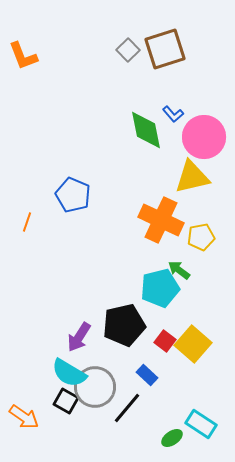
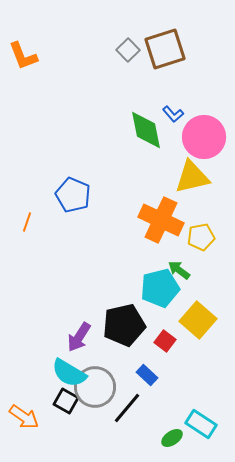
yellow square: moved 5 px right, 24 px up
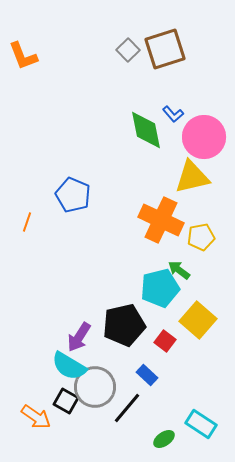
cyan semicircle: moved 7 px up
orange arrow: moved 12 px right
green ellipse: moved 8 px left, 1 px down
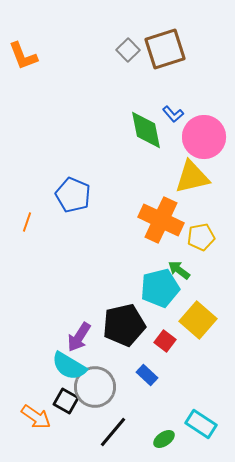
black line: moved 14 px left, 24 px down
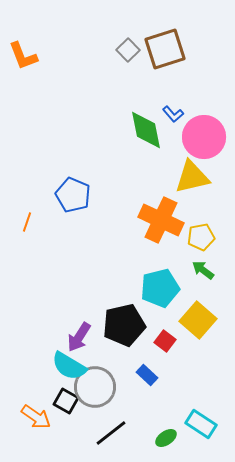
green arrow: moved 24 px right
black line: moved 2 px left, 1 px down; rotated 12 degrees clockwise
green ellipse: moved 2 px right, 1 px up
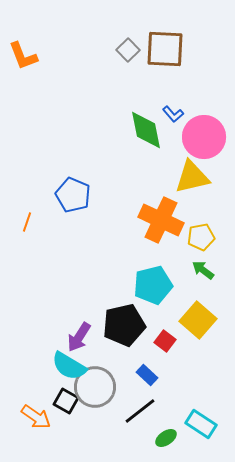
brown square: rotated 21 degrees clockwise
cyan pentagon: moved 7 px left, 3 px up
black line: moved 29 px right, 22 px up
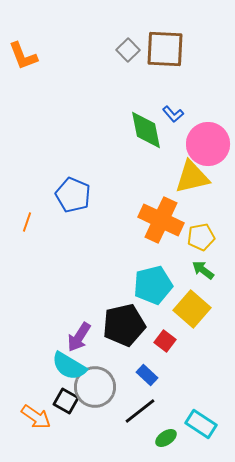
pink circle: moved 4 px right, 7 px down
yellow square: moved 6 px left, 11 px up
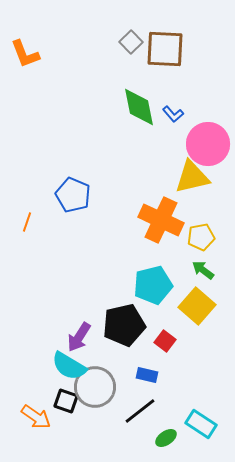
gray square: moved 3 px right, 8 px up
orange L-shape: moved 2 px right, 2 px up
green diamond: moved 7 px left, 23 px up
yellow square: moved 5 px right, 3 px up
blue rectangle: rotated 30 degrees counterclockwise
black square: rotated 10 degrees counterclockwise
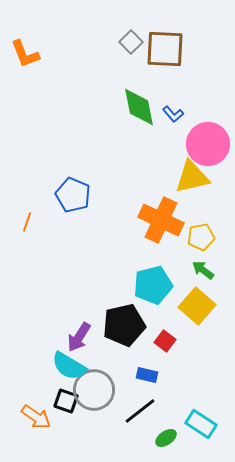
gray circle: moved 1 px left, 3 px down
